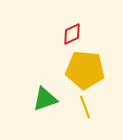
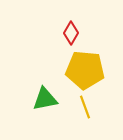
red diamond: moved 1 px left, 1 px up; rotated 35 degrees counterclockwise
green triangle: rotated 8 degrees clockwise
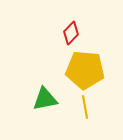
red diamond: rotated 15 degrees clockwise
yellow line: rotated 10 degrees clockwise
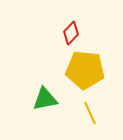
yellow line: moved 5 px right, 6 px down; rotated 15 degrees counterclockwise
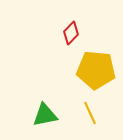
yellow pentagon: moved 11 px right
green triangle: moved 16 px down
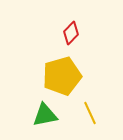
yellow pentagon: moved 34 px left, 6 px down; rotated 21 degrees counterclockwise
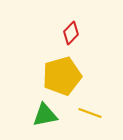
yellow line: rotated 45 degrees counterclockwise
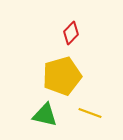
green triangle: rotated 24 degrees clockwise
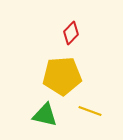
yellow pentagon: rotated 12 degrees clockwise
yellow line: moved 2 px up
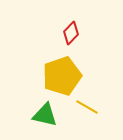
yellow pentagon: rotated 15 degrees counterclockwise
yellow line: moved 3 px left, 4 px up; rotated 10 degrees clockwise
